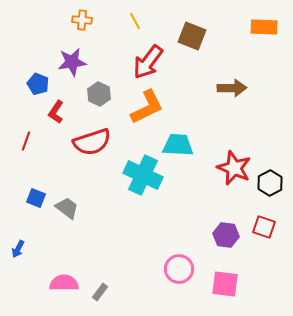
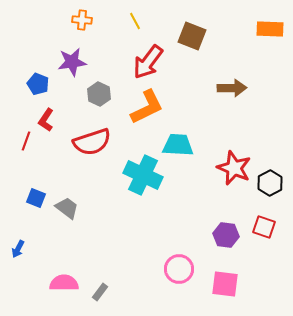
orange rectangle: moved 6 px right, 2 px down
red L-shape: moved 10 px left, 8 px down
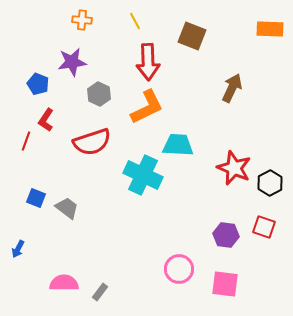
red arrow: rotated 39 degrees counterclockwise
brown arrow: rotated 64 degrees counterclockwise
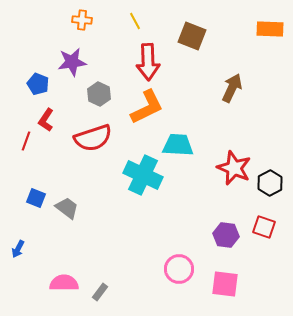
red semicircle: moved 1 px right, 4 px up
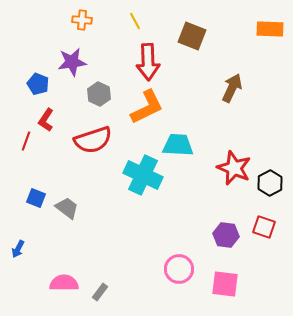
red semicircle: moved 2 px down
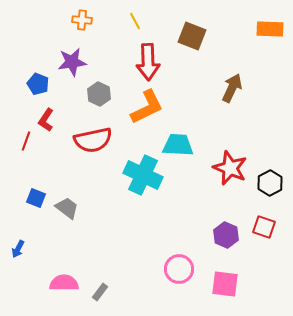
red semicircle: rotated 6 degrees clockwise
red star: moved 4 px left
purple hexagon: rotated 15 degrees clockwise
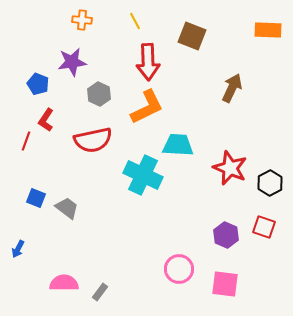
orange rectangle: moved 2 px left, 1 px down
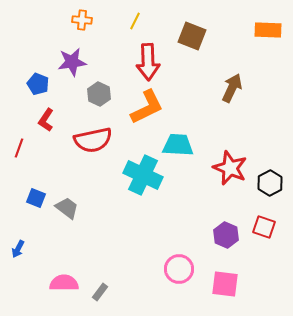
yellow line: rotated 54 degrees clockwise
red line: moved 7 px left, 7 px down
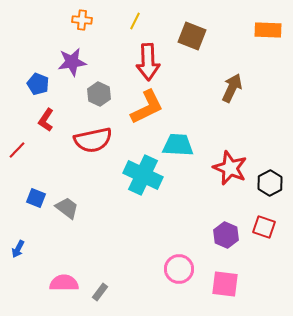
red line: moved 2 px left, 2 px down; rotated 24 degrees clockwise
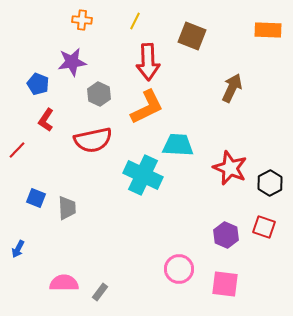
gray trapezoid: rotated 50 degrees clockwise
